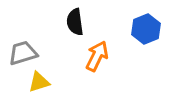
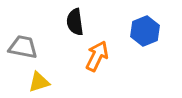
blue hexagon: moved 1 px left, 2 px down
gray trapezoid: moved 6 px up; rotated 28 degrees clockwise
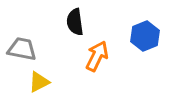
blue hexagon: moved 5 px down
gray trapezoid: moved 1 px left, 2 px down
yellow triangle: rotated 10 degrees counterclockwise
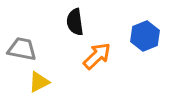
orange arrow: rotated 20 degrees clockwise
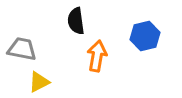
black semicircle: moved 1 px right, 1 px up
blue hexagon: rotated 8 degrees clockwise
orange arrow: rotated 36 degrees counterclockwise
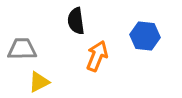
blue hexagon: rotated 20 degrees clockwise
gray trapezoid: rotated 12 degrees counterclockwise
orange arrow: rotated 12 degrees clockwise
